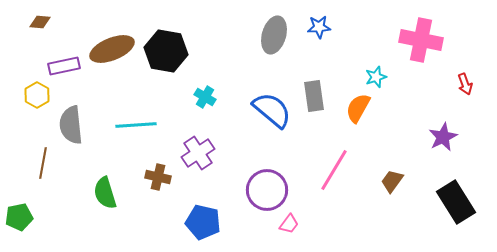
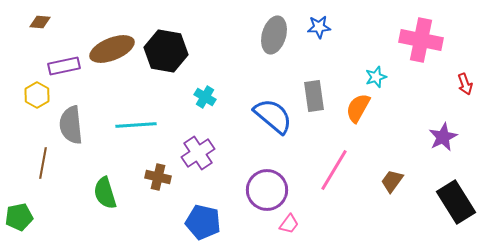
blue semicircle: moved 1 px right, 6 px down
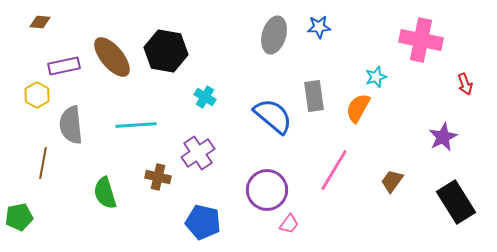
brown ellipse: moved 8 px down; rotated 72 degrees clockwise
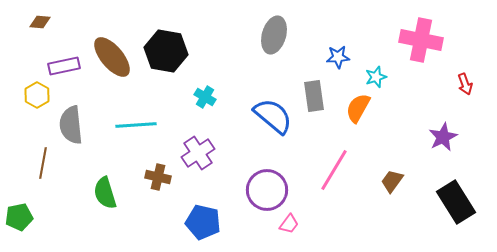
blue star: moved 19 px right, 30 px down
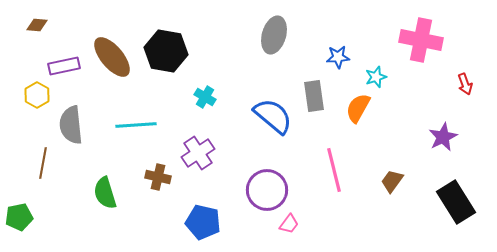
brown diamond: moved 3 px left, 3 px down
pink line: rotated 45 degrees counterclockwise
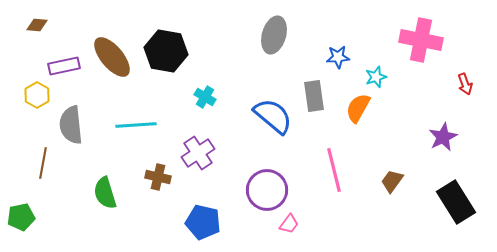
green pentagon: moved 2 px right
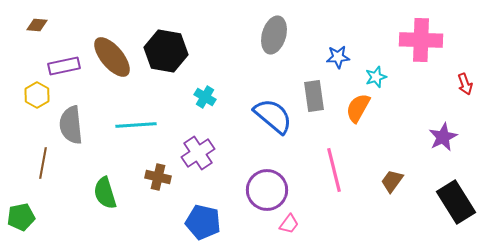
pink cross: rotated 9 degrees counterclockwise
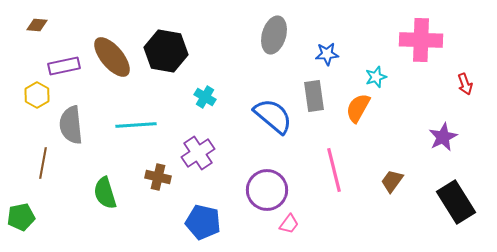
blue star: moved 11 px left, 3 px up
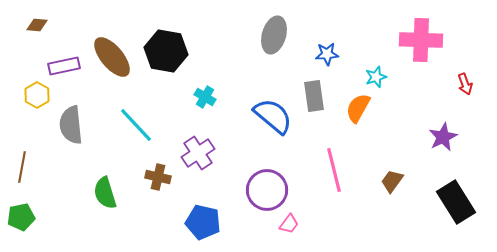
cyan line: rotated 51 degrees clockwise
brown line: moved 21 px left, 4 px down
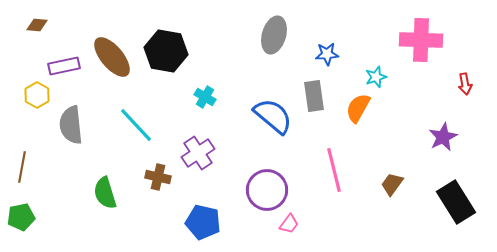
red arrow: rotated 10 degrees clockwise
brown trapezoid: moved 3 px down
